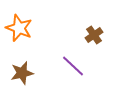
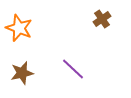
brown cross: moved 8 px right, 16 px up
purple line: moved 3 px down
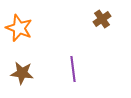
purple line: rotated 40 degrees clockwise
brown star: rotated 20 degrees clockwise
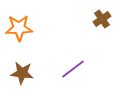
orange star: rotated 24 degrees counterclockwise
purple line: rotated 60 degrees clockwise
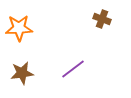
brown cross: rotated 36 degrees counterclockwise
brown star: rotated 15 degrees counterclockwise
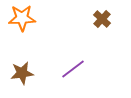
brown cross: rotated 24 degrees clockwise
orange star: moved 3 px right, 10 px up
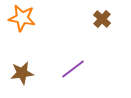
orange star: rotated 12 degrees clockwise
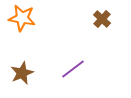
brown star: rotated 15 degrees counterclockwise
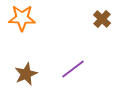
orange star: rotated 8 degrees counterclockwise
brown star: moved 4 px right, 1 px down
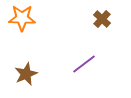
purple line: moved 11 px right, 5 px up
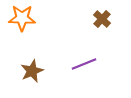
purple line: rotated 15 degrees clockwise
brown star: moved 6 px right, 3 px up
